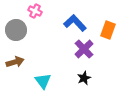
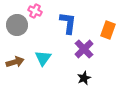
blue L-shape: moved 7 px left; rotated 50 degrees clockwise
gray circle: moved 1 px right, 5 px up
cyan triangle: moved 23 px up; rotated 12 degrees clockwise
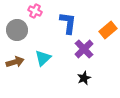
gray circle: moved 5 px down
orange rectangle: rotated 30 degrees clockwise
cyan triangle: rotated 12 degrees clockwise
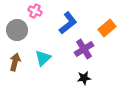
blue L-shape: rotated 45 degrees clockwise
orange rectangle: moved 1 px left, 2 px up
purple cross: rotated 12 degrees clockwise
brown arrow: rotated 60 degrees counterclockwise
black star: rotated 16 degrees clockwise
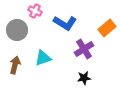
blue L-shape: moved 3 px left; rotated 70 degrees clockwise
cyan triangle: rotated 24 degrees clockwise
brown arrow: moved 3 px down
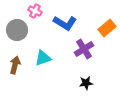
black star: moved 2 px right, 5 px down
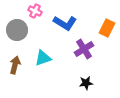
orange rectangle: rotated 24 degrees counterclockwise
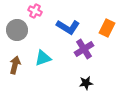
blue L-shape: moved 3 px right, 4 px down
